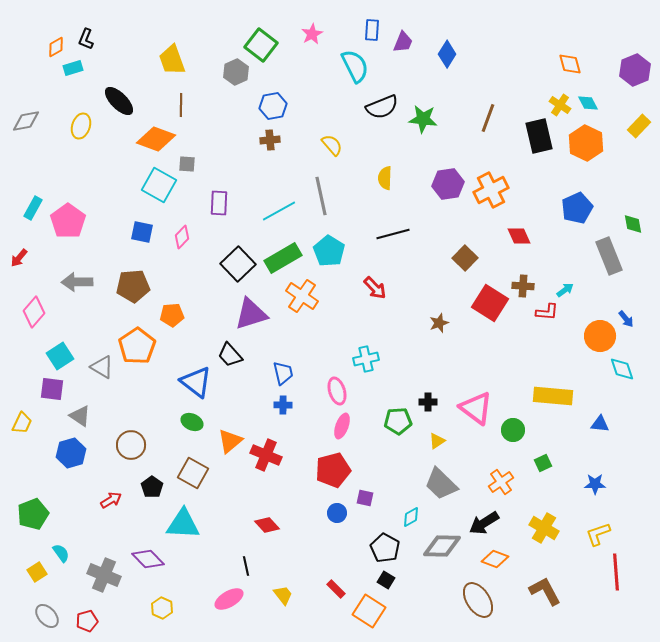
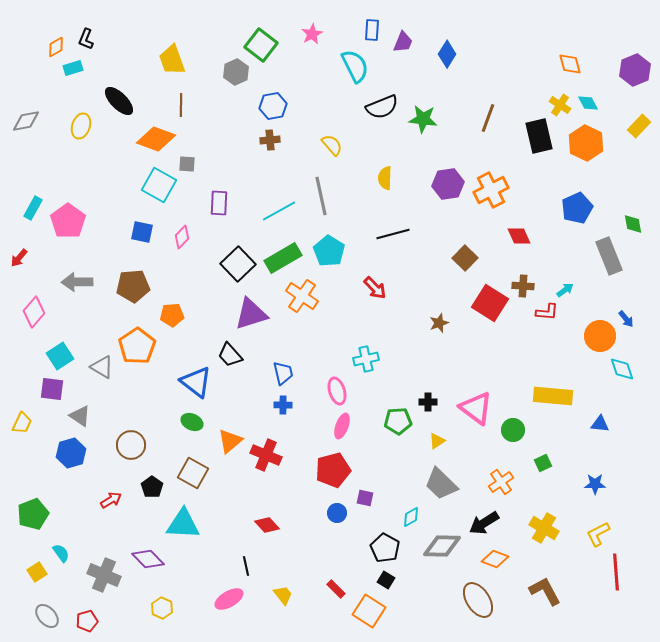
yellow L-shape at (598, 534): rotated 8 degrees counterclockwise
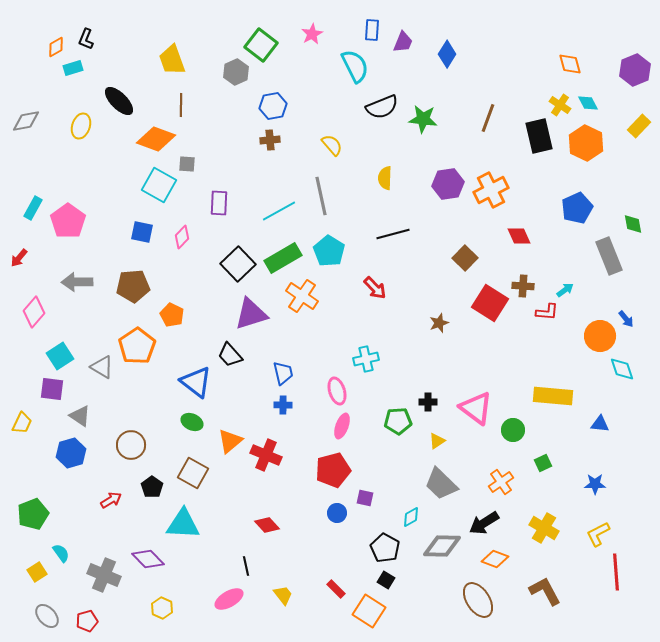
orange pentagon at (172, 315): rotated 30 degrees clockwise
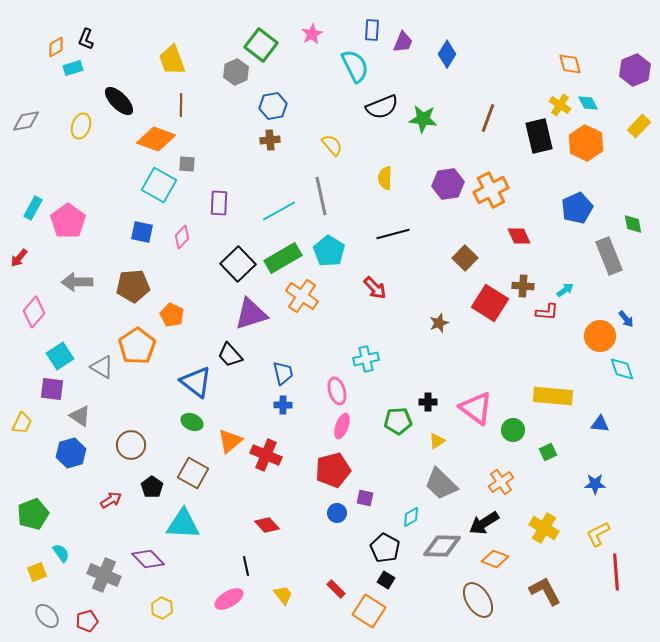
green square at (543, 463): moved 5 px right, 11 px up
yellow square at (37, 572): rotated 12 degrees clockwise
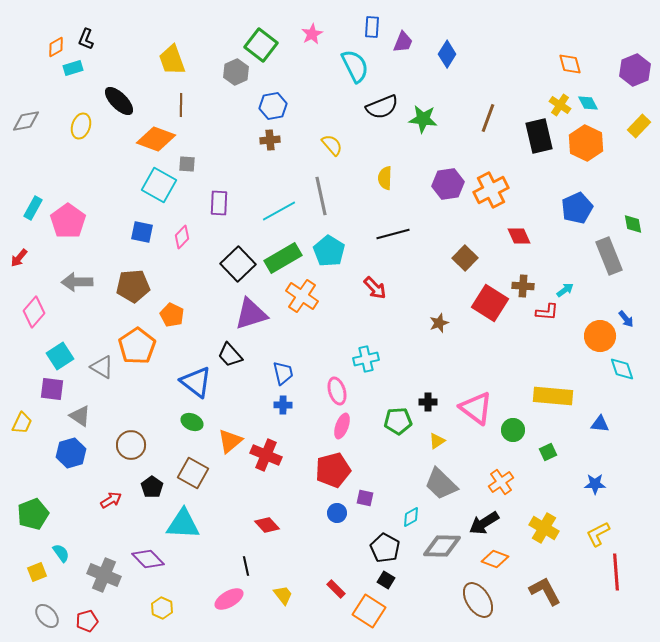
blue rectangle at (372, 30): moved 3 px up
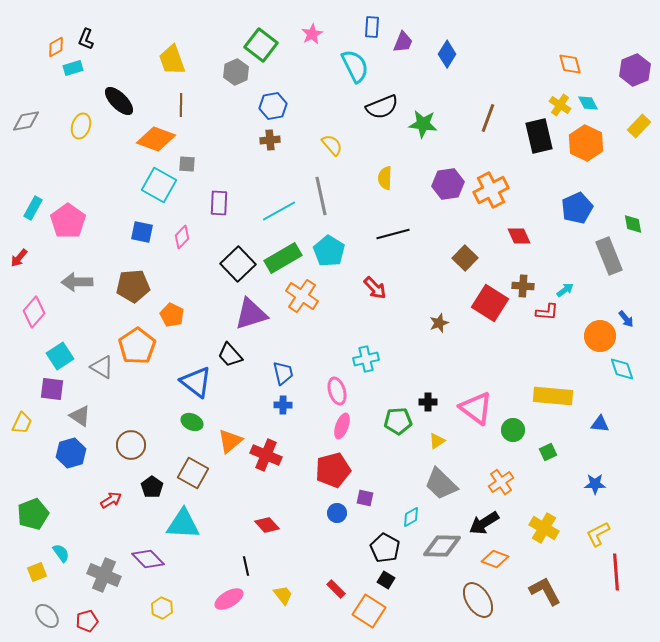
green star at (423, 119): moved 5 px down
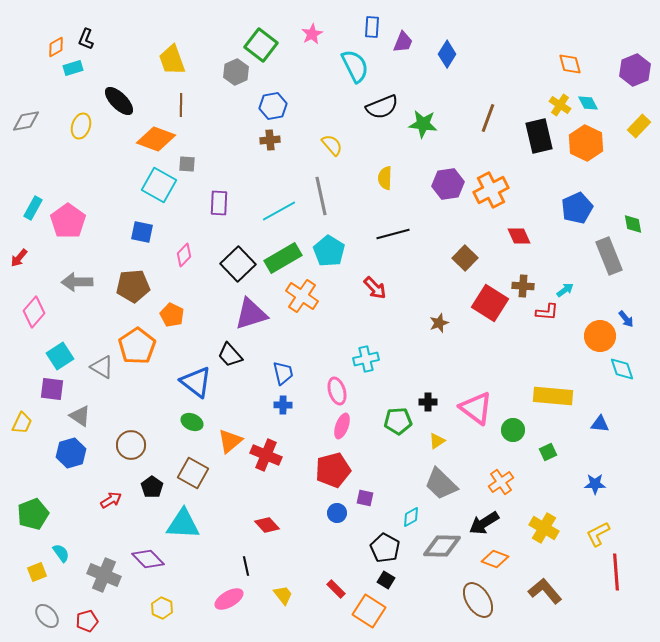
pink diamond at (182, 237): moved 2 px right, 18 px down
brown L-shape at (545, 591): rotated 12 degrees counterclockwise
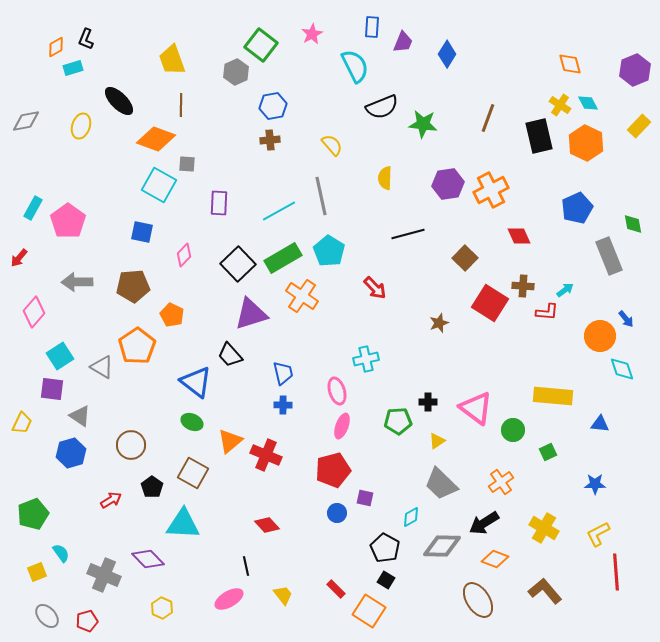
black line at (393, 234): moved 15 px right
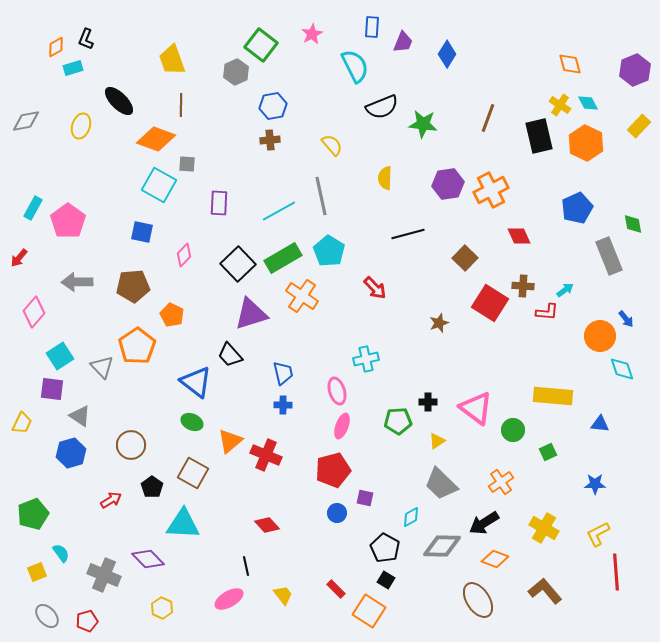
gray triangle at (102, 367): rotated 15 degrees clockwise
